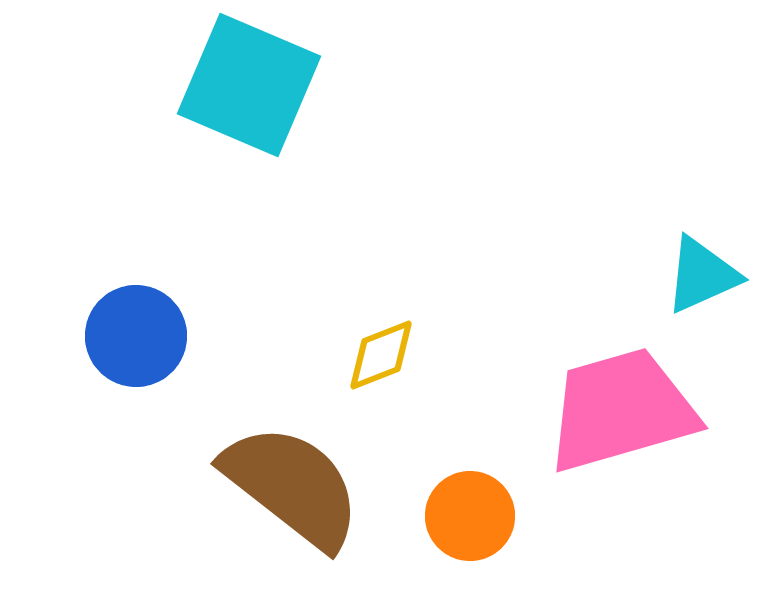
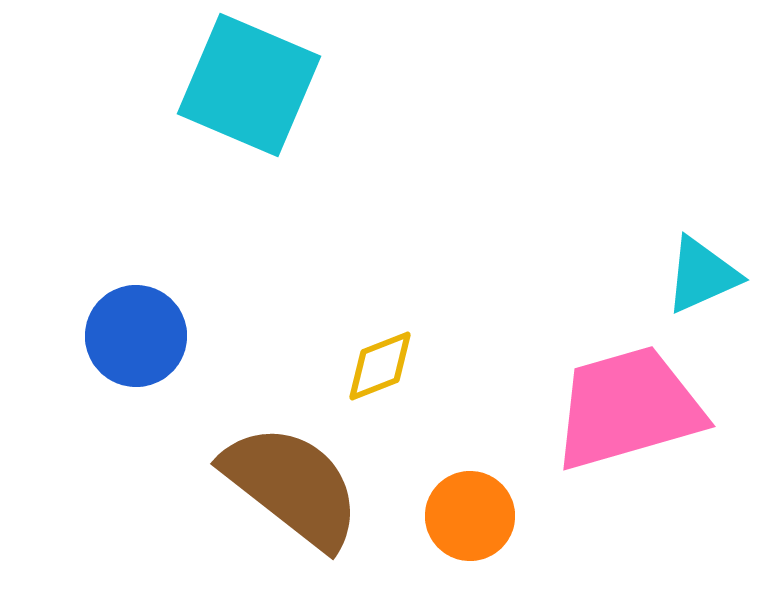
yellow diamond: moved 1 px left, 11 px down
pink trapezoid: moved 7 px right, 2 px up
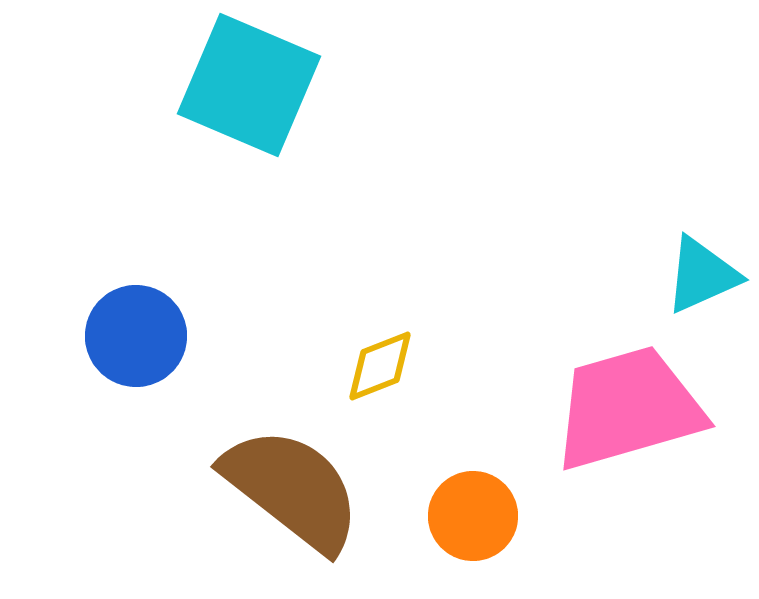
brown semicircle: moved 3 px down
orange circle: moved 3 px right
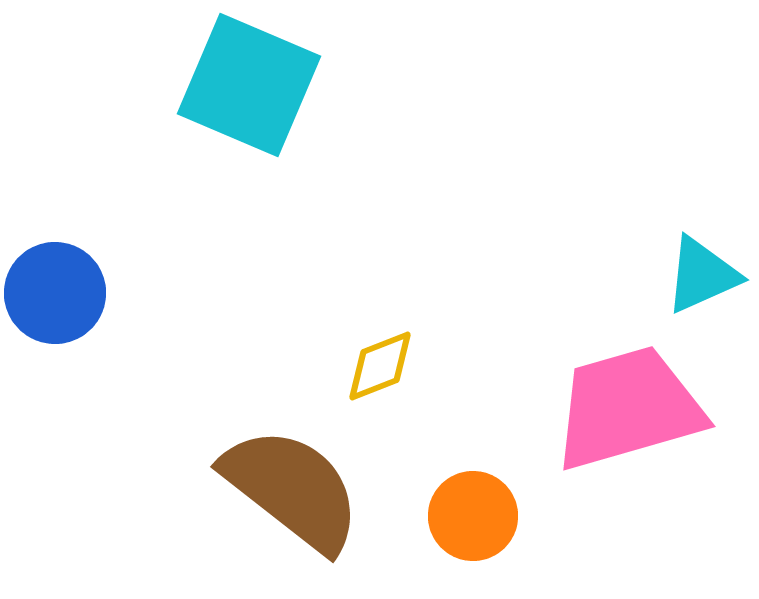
blue circle: moved 81 px left, 43 px up
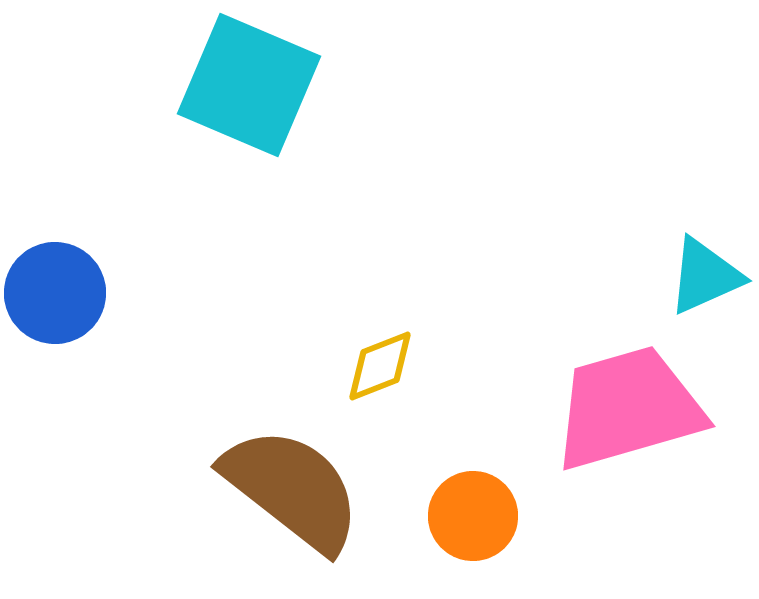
cyan triangle: moved 3 px right, 1 px down
